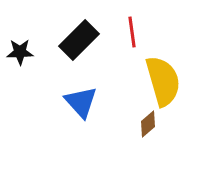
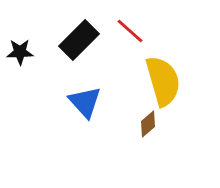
red line: moved 2 px left, 1 px up; rotated 40 degrees counterclockwise
blue triangle: moved 4 px right
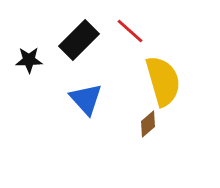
black star: moved 9 px right, 8 px down
blue triangle: moved 1 px right, 3 px up
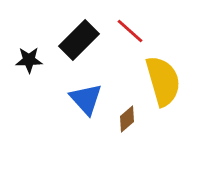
brown diamond: moved 21 px left, 5 px up
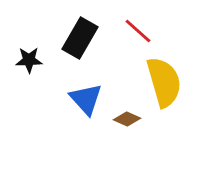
red line: moved 8 px right
black rectangle: moved 1 px right, 2 px up; rotated 15 degrees counterclockwise
yellow semicircle: moved 1 px right, 1 px down
brown diamond: rotated 64 degrees clockwise
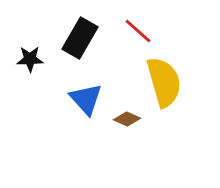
black star: moved 1 px right, 1 px up
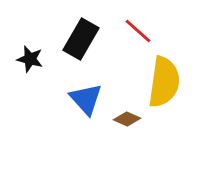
black rectangle: moved 1 px right, 1 px down
black star: rotated 16 degrees clockwise
yellow semicircle: rotated 24 degrees clockwise
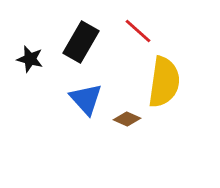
black rectangle: moved 3 px down
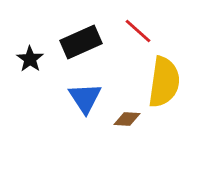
black rectangle: rotated 36 degrees clockwise
black star: rotated 20 degrees clockwise
blue triangle: moved 1 px left, 1 px up; rotated 9 degrees clockwise
brown diamond: rotated 20 degrees counterclockwise
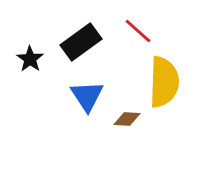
black rectangle: rotated 12 degrees counterclockwise
yellow semicircle: rotated 6 degrees counterclockwise
blue triangle: moved 2 px right, 2 px up
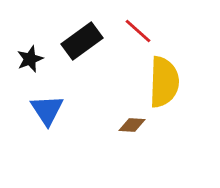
black rectangle: moved 1 px right, 1 px up
black star: rotated 16 degrees clockwise
blue triangle: moved 40 px left, 14 px down
brown diamond: moved 5 px right, 6 px down
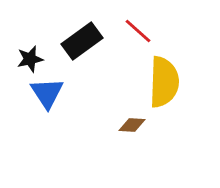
black star: rotated 8 degrees clockwise
blue triangle: moved 17 px up
